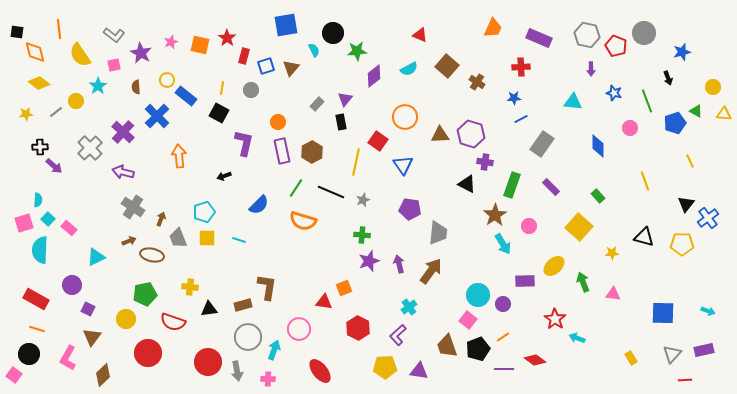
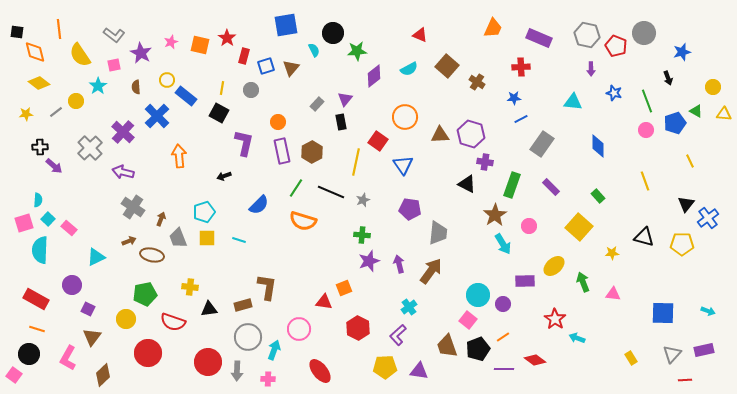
pink circle at (630, 128): moved 16 px right, 2 px down
gray arrow at (237, 371): rotated 12 degrees clockwise
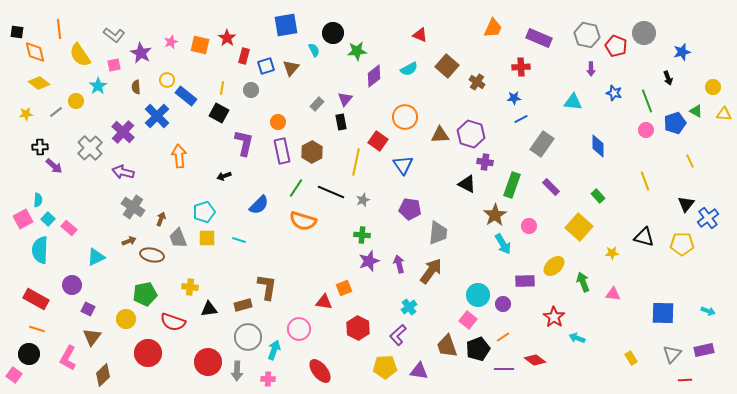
pink square at (24, 223): moved 1 px left, 4 px up; rotated 12 degrees counterclockwise
red star at (555, 319): moved 1 px left, 2 px up
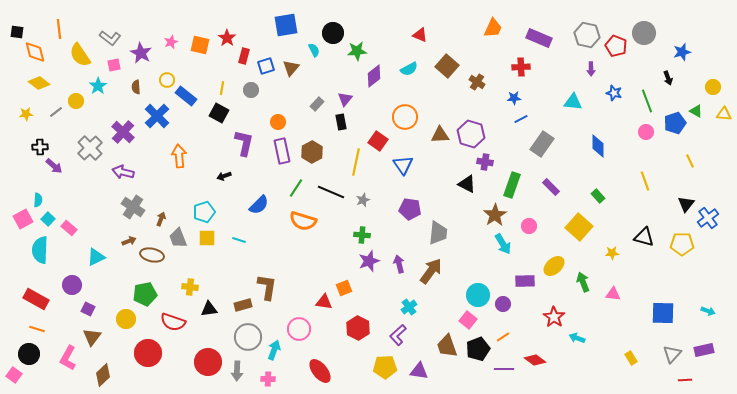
gray L-shape at (114, 35): moved 4 px left, 3 px down
pink circle at (646, 130): moved 2 px down
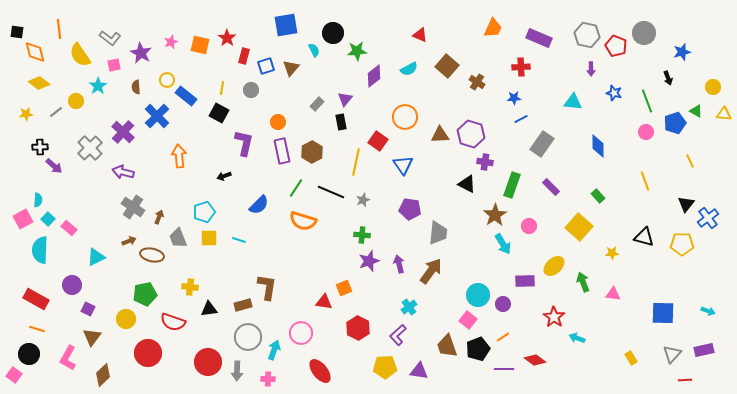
brown arrow at (161, 219): moved 2 px left, 2 px up
yellow square at (207, 238): moved 2 px right
pink circle at (299, 329): moved 2 px right, 4 px down
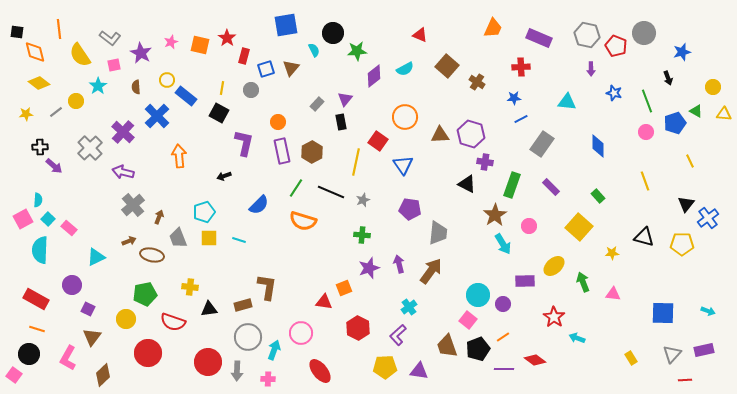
blue square at (266, 66): moved 3 px down
cyan semicircle at (409, 69): moved 4 px left
cyan triangle at (573, 102): moved 6 px left
gray cross at (133, 207): moved 2 px up; rotated 15 degrees clockwise
purple star at (369, 261): moved 7 px down
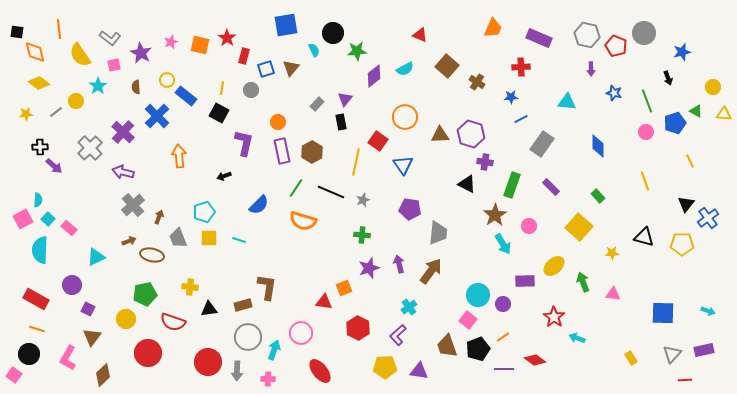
blue star at (514, 98): moved 3 px left, 1 px up
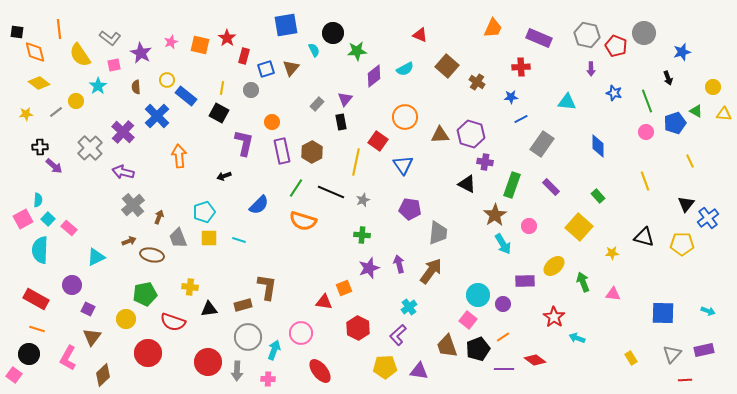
orange circle at (278, 122): moved 6 px left
